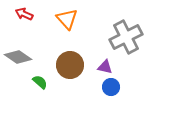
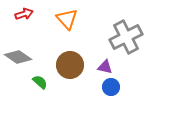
red arrow: rotated 138 degrees clockwise
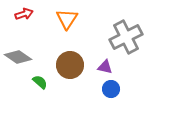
orange triangle: rotated 15 degrees clockwise
blue circle: moved 2 px down
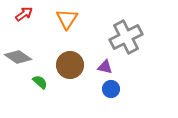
red arrow: rotated 18 degrees counterclockwise
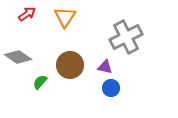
red arrow: moved 3 px right
orange triangle: moved 2 px left, 2 px up
green semicircle: rotated 91 degrees counterclockwise
blue circle: moved 1 px up
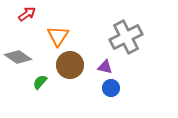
orange triangle: moved 7 px left, 19 px down
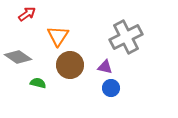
green semicircle: moved 2 px left, 1 px down; rotated 63 degrees clockwise
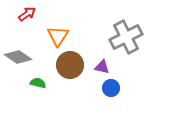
purple triangle: moved 3 px left
